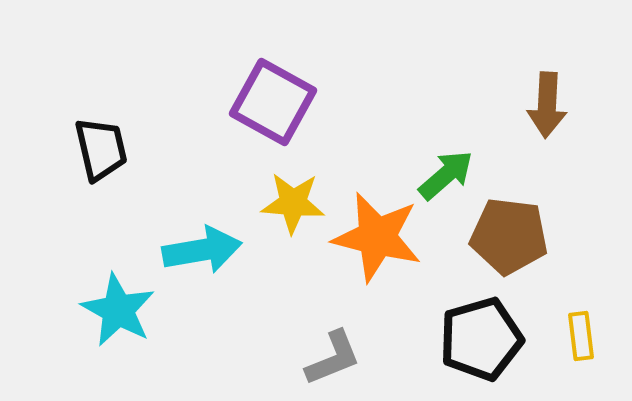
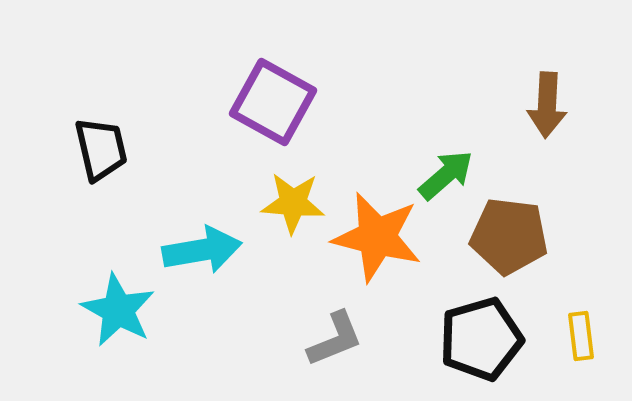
gray L-shape: moved 2 px right, 19 px up
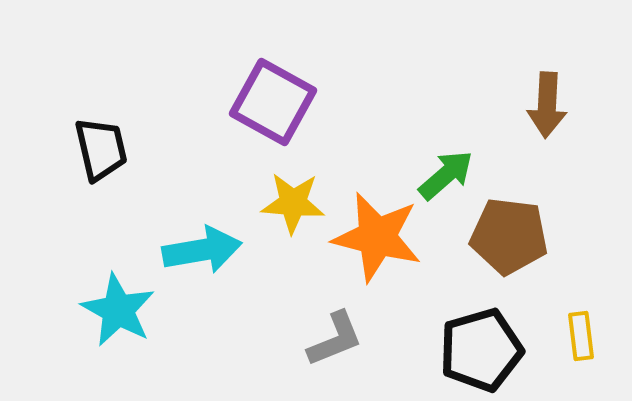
black pentagon: moved 11 px down
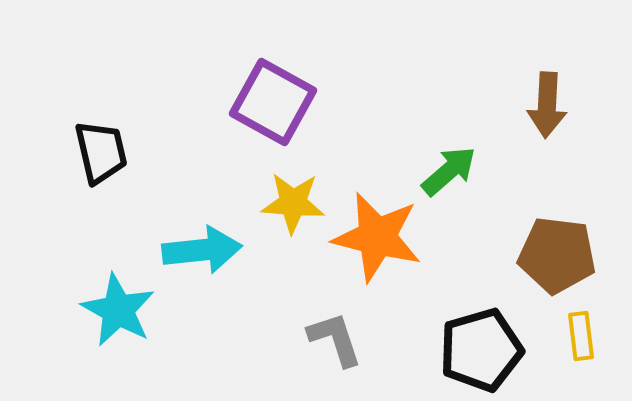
black trapezoid: moved 3 px down
green arrow: moved 3 px right, 4 px up
brown pentagon: moved 48 px right, 19 px down
cyan arrow: rotated 4 degrees clockwise
gray L-shape: rotated 86 degrees counterclockwise
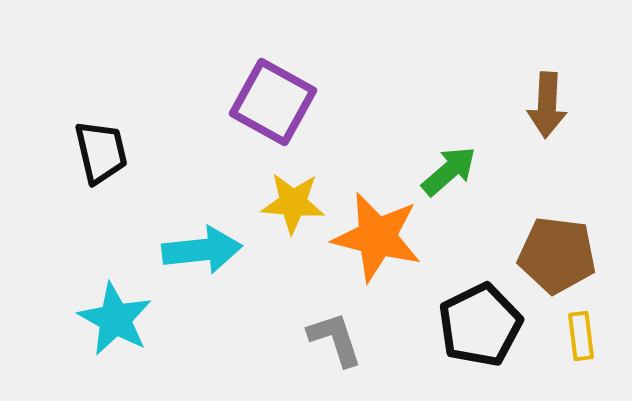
cyan star: moved 3 px left, 9 px down
black pentagon: moved 1 px left, 25 px up; rotated 10 degrees counterclockwise
